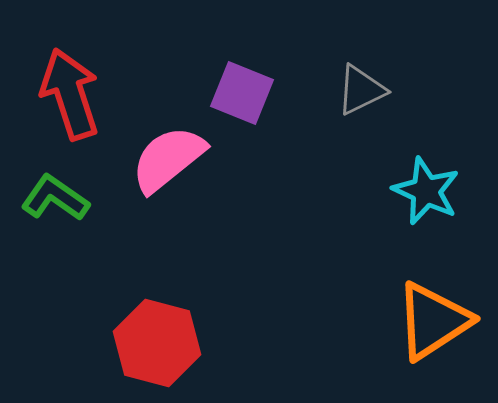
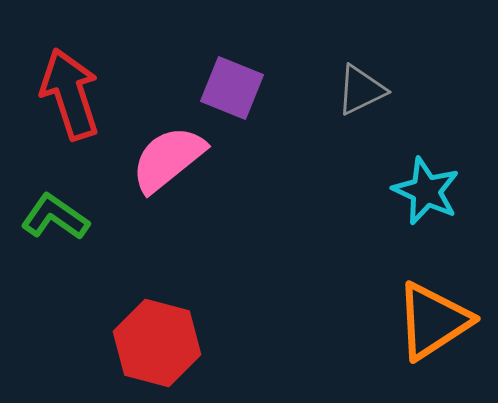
purple square: moved 10 px left, 5 px up
green L-shape: moved 19 px down
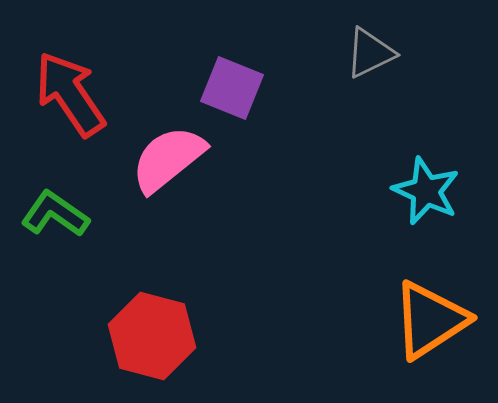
gray triangle: moved 9 px right, 37 px up
red arrow: rotated 16 degrees counterclockwise
green L-shape: moved 3 px up
orange triangle: moved 3 px left, 1 px up
red hexagon: moved 5 px left, 7 px up
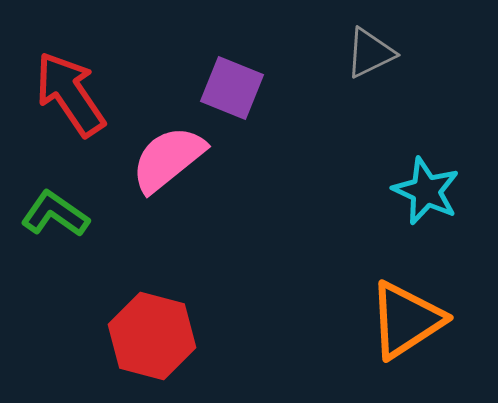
orange triangle: moved 24 px left
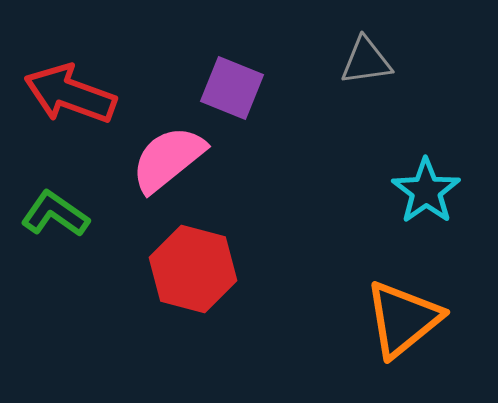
gray triangle: moved 4 px left, 8 px down; rotated 18 degrees clockwise
red arrow: rotated 36 degrees counterclockwise
cyan star: rotated 12 degrees clockwise
orange triangle: moved 3 px left, 1 px up; rotated 6 degrees counterclockwise
red hexagon: moved 41 px right, 67 px up
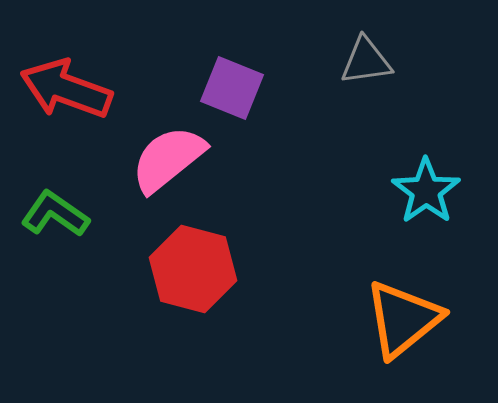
red arrow: moved 4 px left, 5 px up
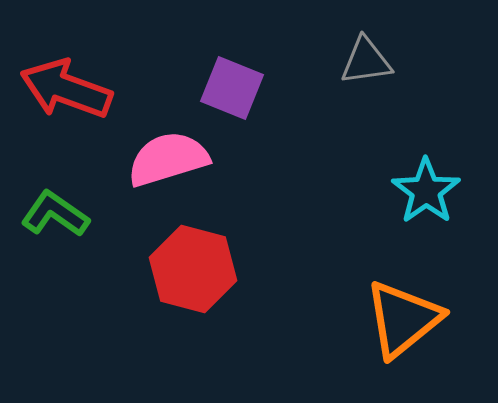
pink semicircle: rotated 22 degrees clockwise
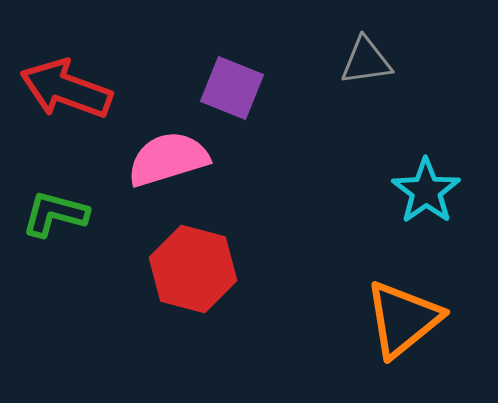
green L-shape: rotated 20 degrees counterclockwise
